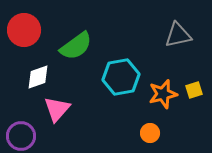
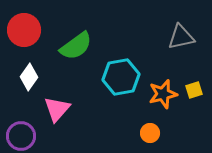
gray triangle: moved 3 px right, 2 px down
white diamond: moved 9 px left; rotated 36 degrees counterclockwise
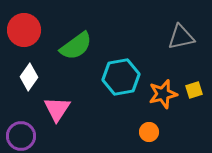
pink triangle: rotated 8 degrees counterclockwise
orange circle: moved 1 px left, 1 px up
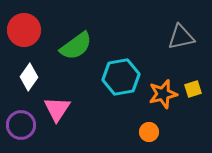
yellow square: moved 1 px left, 1 px up
purple circle: moved 11 px up
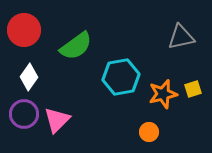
pink triangle: moved 11 px down; rotated 12 degrees clockwise
purple circle: moved 3 px right, 11 px up
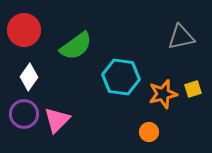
cyan hexagon: rotated 18 degrees clockwise
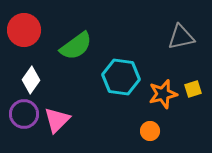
white diamond: moved 2 px right, 3 px down
orange circle: moved 1 px right, 1 px up
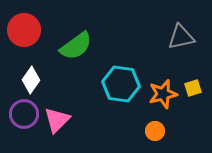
cyan hexagon: moved 7 px down
yellow square: moved 1 px up
orange circle: moved 5 px right
